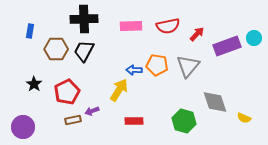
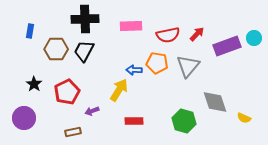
black cross: moved 1 px right
red semicircle: moved 9 px down
orange pentagon: moved 2 px up
brown rectangle: moved 12 px down
purple circle: moved 1 px right, 9 px up
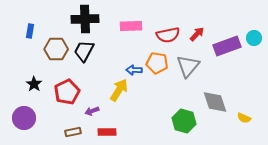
red rectangle: moved 27 px left, 11 px down
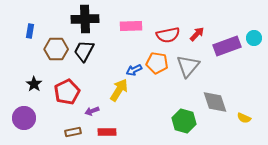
blue arrow: rotated 28 degrees counterclockwise
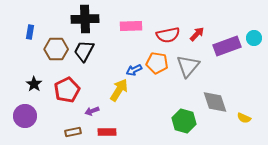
blue rectangle: moved 1 px down
red pentagon: moved 2 px up
purple circle: moved 1 px right, 2 px up
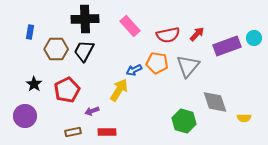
pink rectangle: moved 1 px left; rotated 50 degrees clockwise
yellow semicircle: rotated 24 degrees counterclockwise
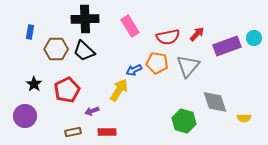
pink rectangle: rotated 10 degrees clockwise
red semicircle: moved 2 px down
black trapezoid: rotated 75 degrees counterclockwise
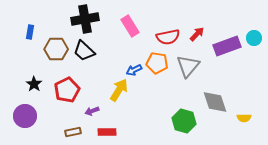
black cross: rotated 8 degrees counterclockwise
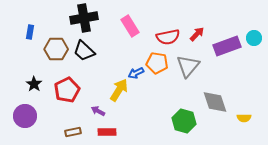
black cross: moved 1 px left, 1 px up
blue arrow: moved 2 px right, 3 px down
purple arrow: moved 6 px right; rotated 48 degrees clockwise
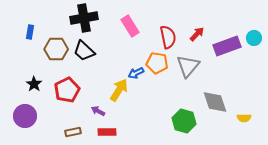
red semicircle: rotated 90 degrees counterclockwise
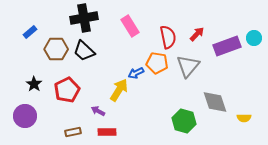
blue rectangle: rotated 40 degrees clockwise
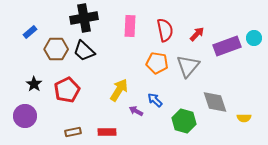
pink rectangle: rotated 35 degrees clockwise
red semicircle: moved 3 px left, 7 px up
blue arrow: moved 19 px right, 27 px down; rotated 70 degrees clockwise
purple arrow: moved 38 px right
